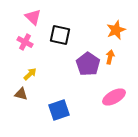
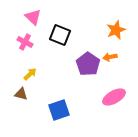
black square: rotated 10 degrees clockwise
orange arrow: rotated 112 degrees counterclockwise
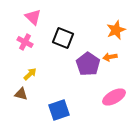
black square: moved 3 px right, 3 px down
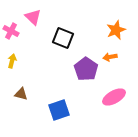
pink cross: moved 14 px left, 11 px up
purple pentagon: moved 2 px left, 5 px down
yellow arrow: moved 18 px left, 13 px up; rotated 32 degrees counterclockwise
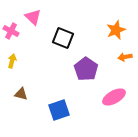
orange arrow: moved 15 px right
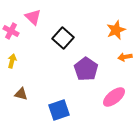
black square: rotated 20 degrees clockwise
pink ellipse: rotated 10 degrees counterclockwise
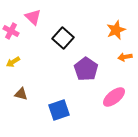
yellow arrow: moved 1 px right, 1 px down; rotated 136 degrees counterclockwise
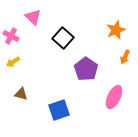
pink cross: moved 5 px down
orange arrow: rotated 56 degrees counterclockwise
pink ellipse: rotated 25 degrees counterclockwise
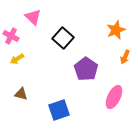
yellow arrow: moved 4 px right, 3 px up
